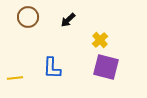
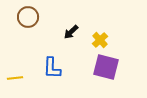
black arrow: moved 3 px right, 12 px down
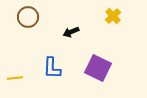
black arrow: rotated 21 degrees clockwise
yellow cross: moved 13 px right, 24 px up
purple square: moved 8 px left, 1 px down; rotated 12 degrees clockwise
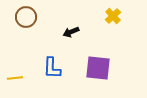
brown circle: moved 2 px left
purple square: rotated 20 degrees counterclockwise
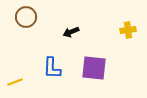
yellow cross: moved 15 px right, 14 px down; rotated 35 degrees clockwise
purple square: moved 4 px left
yellow line: moved 4 px down; rotated 14 degrees counterclockwise
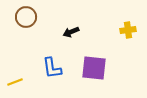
blue L-shape: rotated 10 degrees counterclockwise
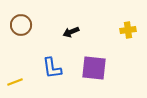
brown circle: moved 5 px left, 8 px down
